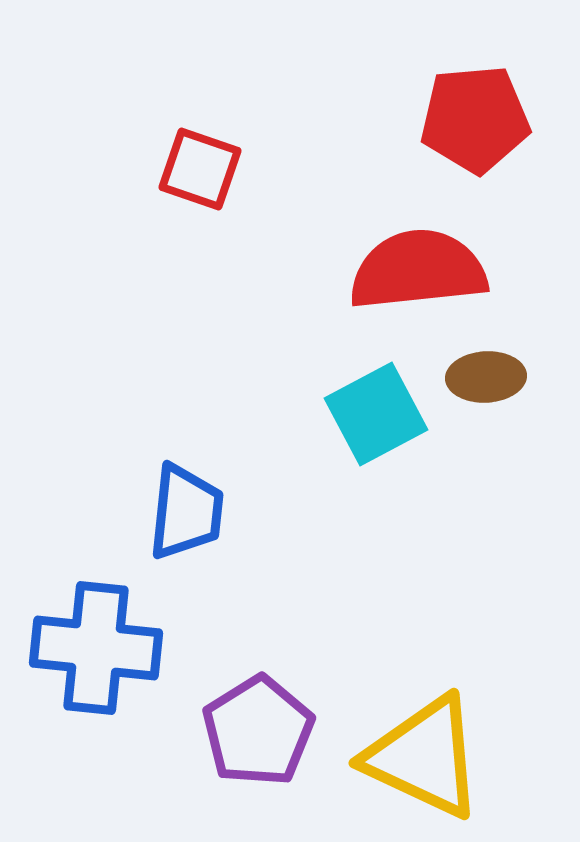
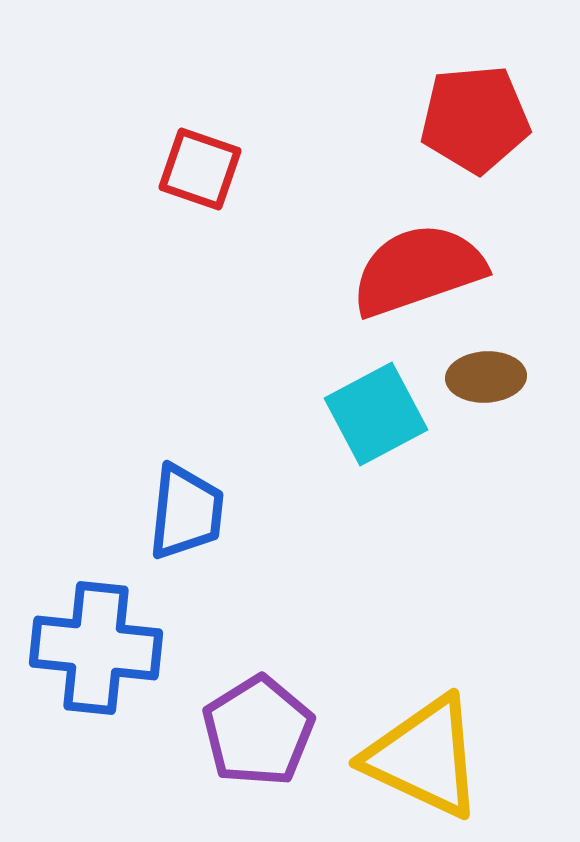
red semicircle: rotated 13 degrees counterclockwise
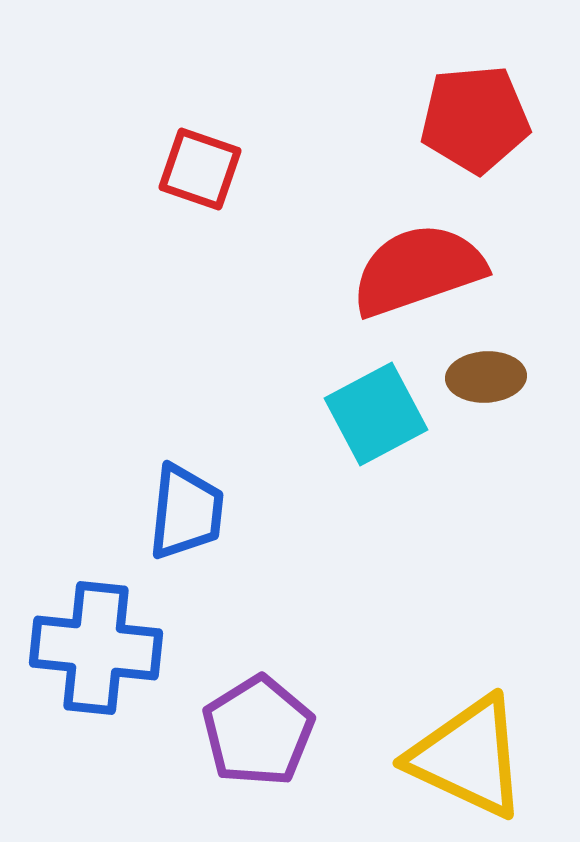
yellow triangle: moved 44 px right
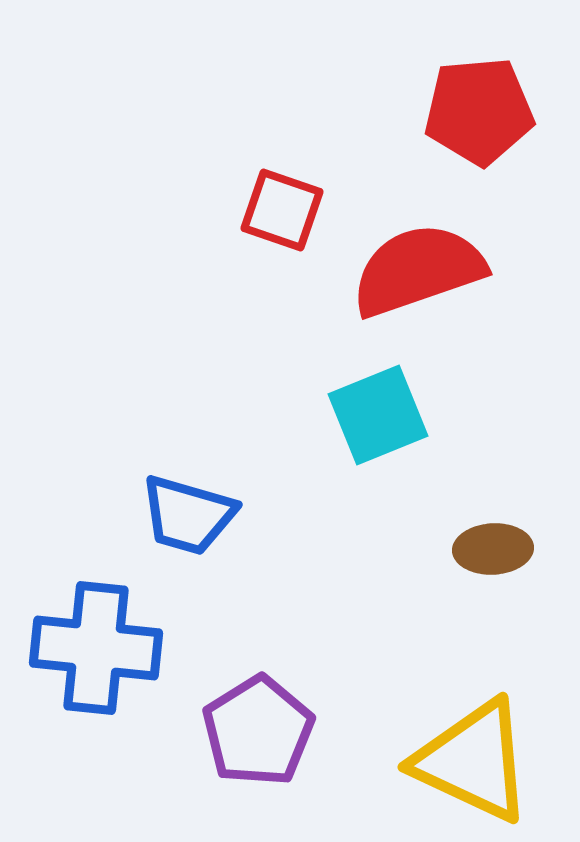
red pentagon: moved 4 px right, 8 px up
red square: moved 82 px right, 41 px down
brown ellipse: moved 7 px right, 172 px down
cyan square: moved 2 px right, 1 px down; rotated 6 degrees clockwise
blue trapezoid: moved 2 px right, 3 px down; rotated 100 degrees clockwise
yellow triangle: moved 5 px right, 4 px down
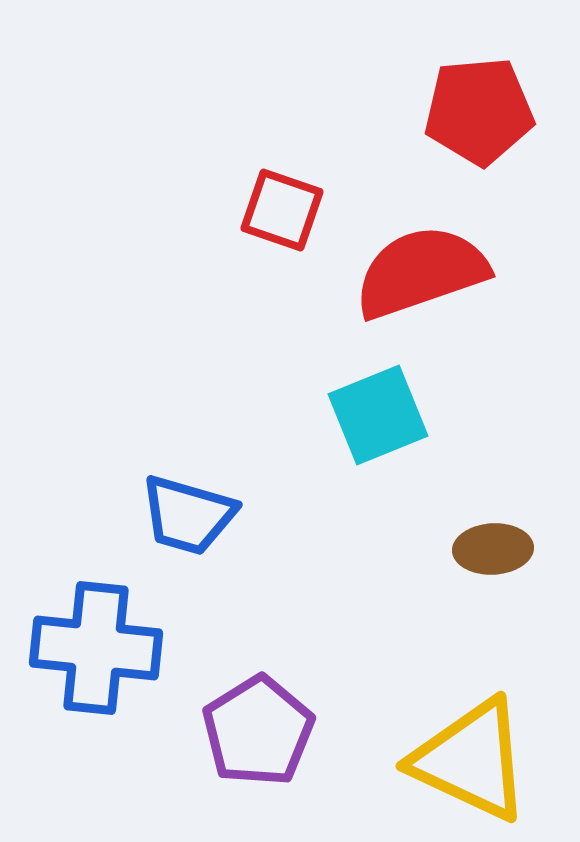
red semicircle: moved 3 px right, 2 px down
yellow triangle: moved 2 px left, 1 px up
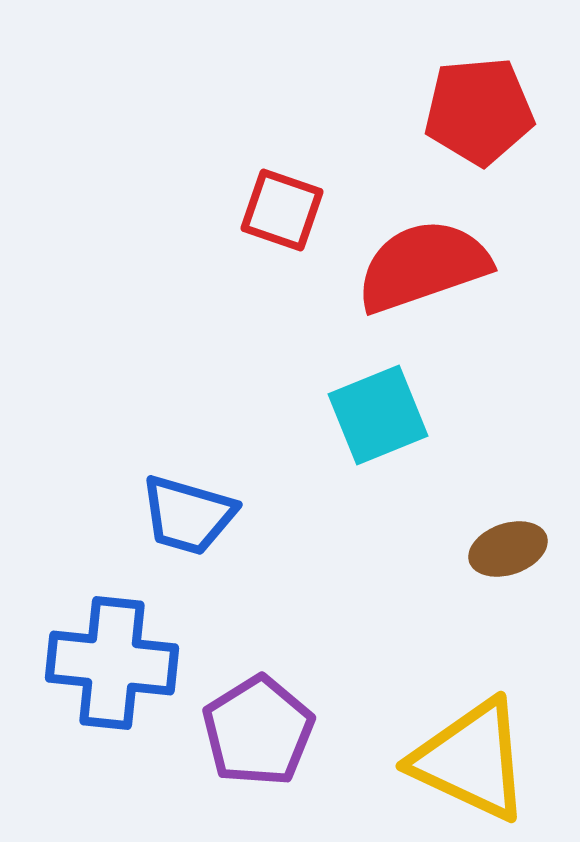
red semicircle: moved 2 px right, 6 px up
brown ellipse: moved 15 px right; rotated 16 degrees counterclockwise
blue cross: moved 16 px right, 15 px down
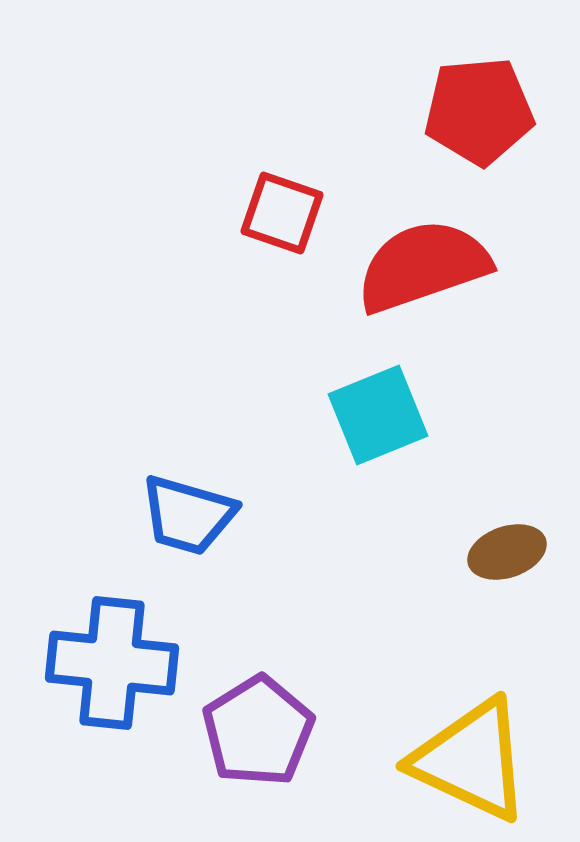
red square: moved 3 px down
brown ellipse: moved 1 px left, 3 px down
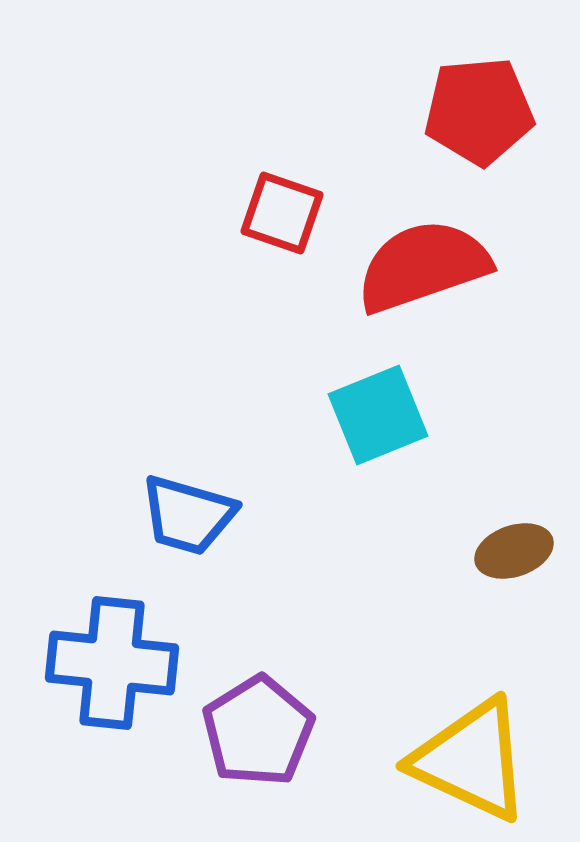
brown ellipse: moved 7 px right, 1 px up
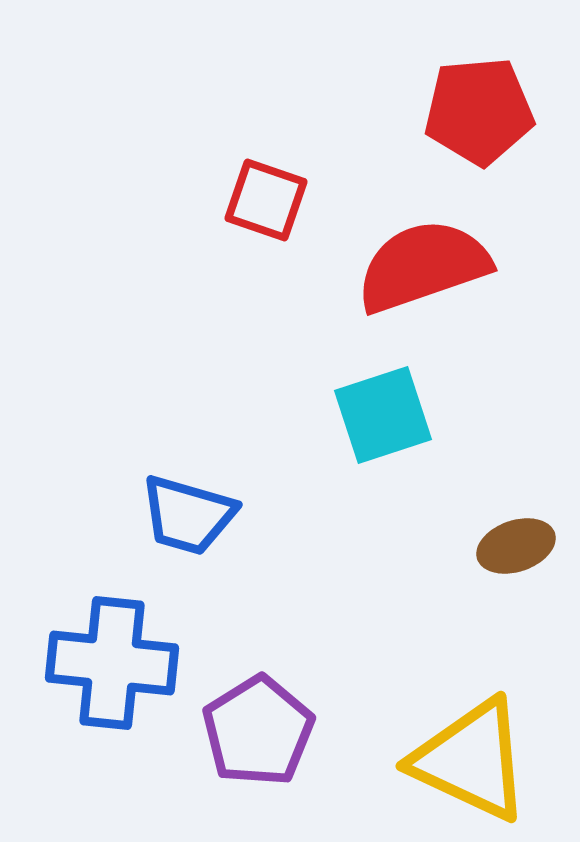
red square: moved 16 px left, 13 px up
cyan square: moved 5 px right; rotated 4 degrees clockwise
brown ellipse: moved 2 px right, 5 px up
